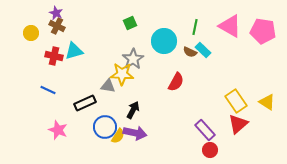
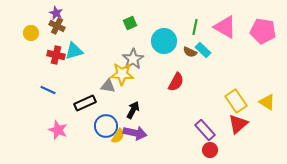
pink triangle: moved 5 px left, 1 px down
red cross: moved 2 px right, 1 px up
blue circle: moved 1 px right, 1 px up
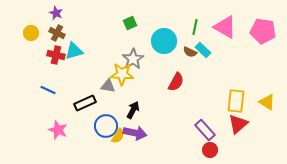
brown cross: moved 7 px down
yellow rectangle: rotated 40 degrees clockwise
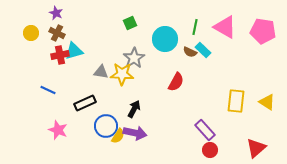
cyan circle: moved 1 px right, 2 px up
red cross: moved 4 px right; rotated 24 degrees counterclockwise
gray star: moved 1 px right, 1 px up
gray triangle: moved 7 px left, 14 px up
black arrow: moved 1 px right, 1 px up
red triangle: moved 18 px right, 24 px down
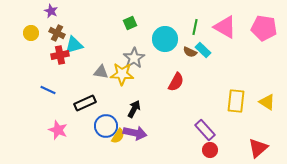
purple star: moved 5 px left, 2 px up
pink pentagon: moved 1 px right, 3 px up
cyan triangle: moved 6 px up
red triangle: moved 2 px right
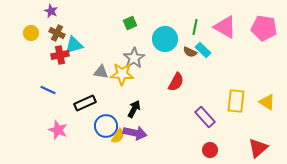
purple rectangle: moved 13 px up
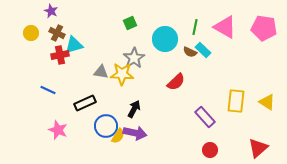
red semicircle: rotated 18 degrees clockwise
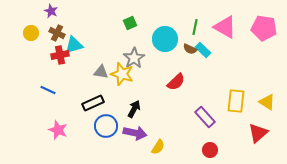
brown semicircle: moved 3 px up
yellow star: rotated 15 degrees clockwise
black rectangle: moved 8 px right
yellow semicircle: moved 40 px right, 11 px down
red triangle: moved 15 px up
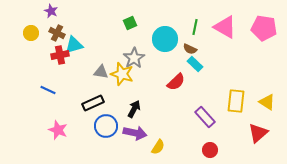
cyan rectangle: moved 8 px left, 14 px down
